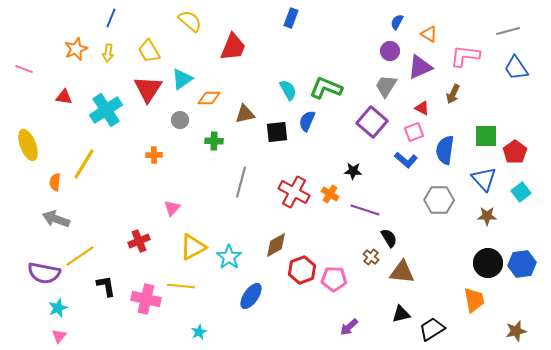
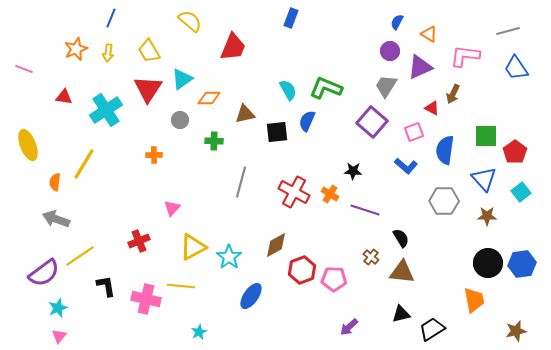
red triangle at (422, 108): moved 10 px right
blue L-shape at (406, 160): moved 6 px down
gray hexagon at (439, 200): moved 5 px right, 1 px down
black semicircle at (389, 238): moved 12 px right
purple semicircle at (44, 273): rotated 48 degrees counterclockwise
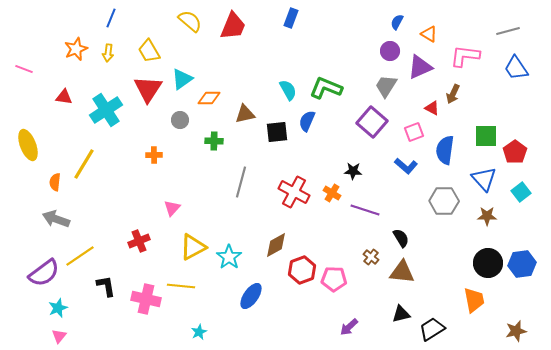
red trapezoid at (233, 47): moved 21 px up
orange cross at (330, 194): moved 2 px right, 1 px up
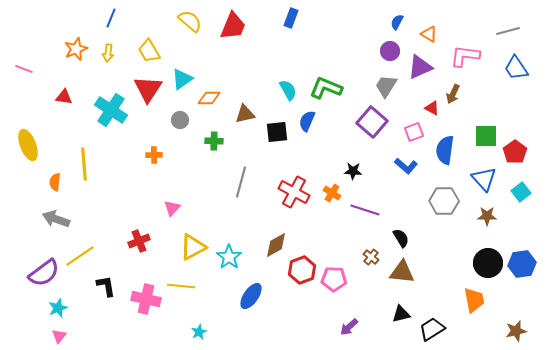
cyan cross at (106, 110): moved 5 px right; rotated 24 degrees counterclockwise
yellow line at (84, 164): rotated 36 degrees counterclockwise
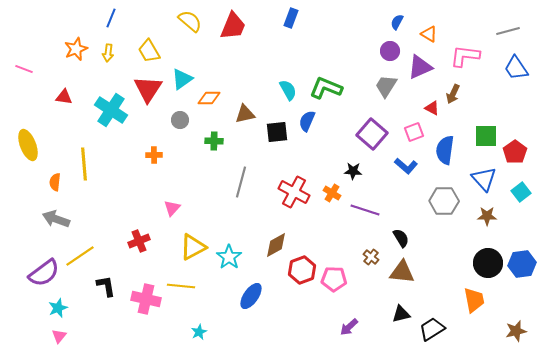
purple square at (372, 122): moved 12 px down
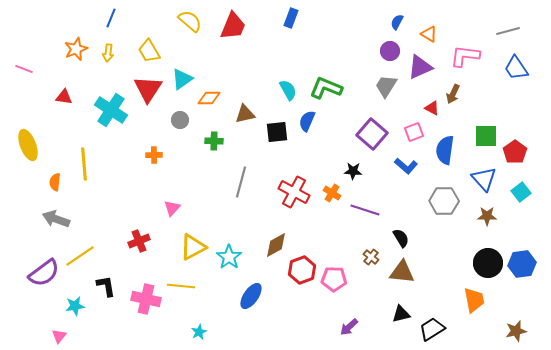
cyan star at (58, 308): moved 17 px right, 2 px up; rotated 12 degrees clockwise
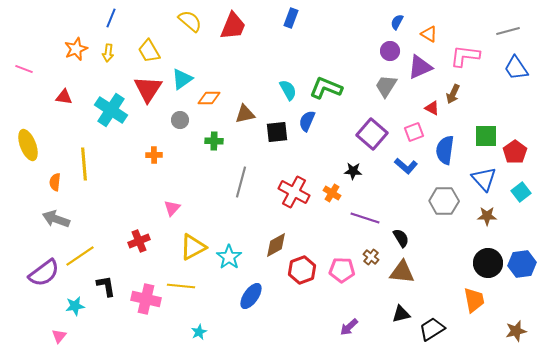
purple line at (365, 210): moved 8 px down
pink pentagon at (334, 279): moved 8 px right, 9 px up
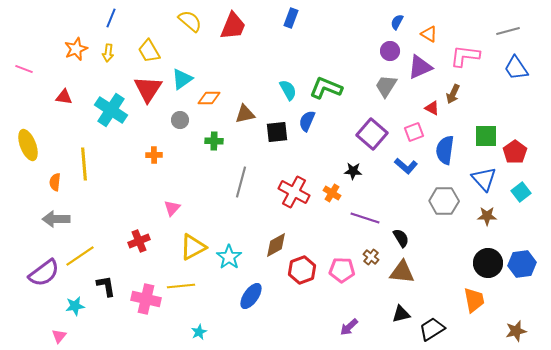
gray arrow at (56, 219): rotated 20 degrees counterclockwise
yellow line at (181, 286): rotated 12 degrees counterclockwise
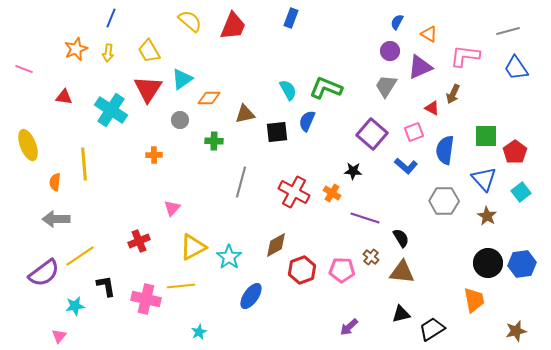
brown star at (487, 216): rotated 30 degrees clockwise
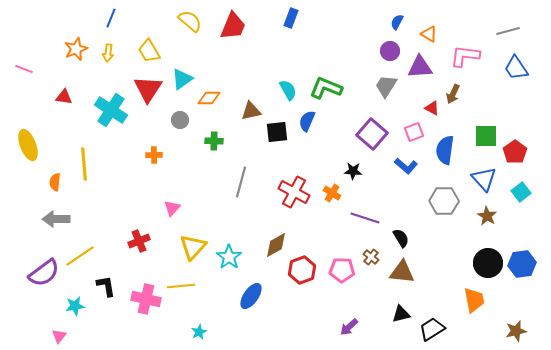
purple triangle at (420, 67): rotated 20 degrees clockwise
brown triangle at (245, 114): moved 6 px right, 3 px up
yellow triangle at (193, 247): rotated 20 degrees counterclockwise
